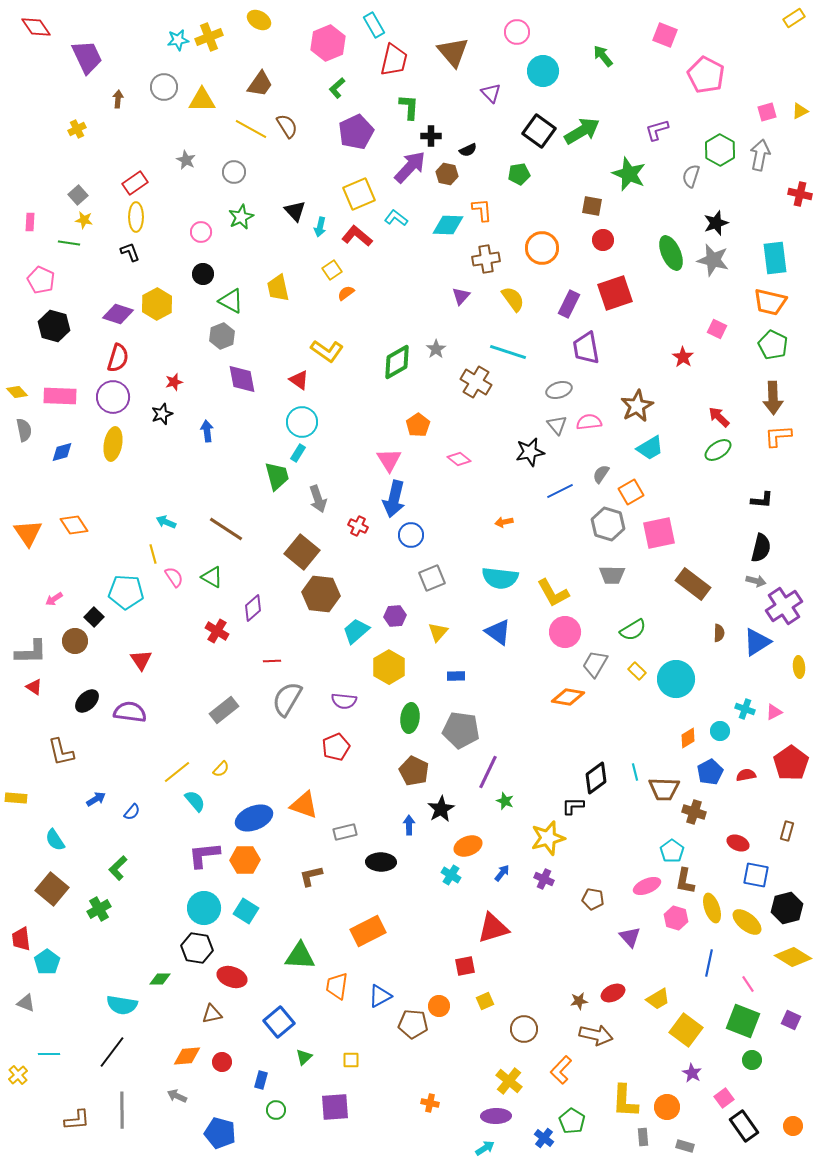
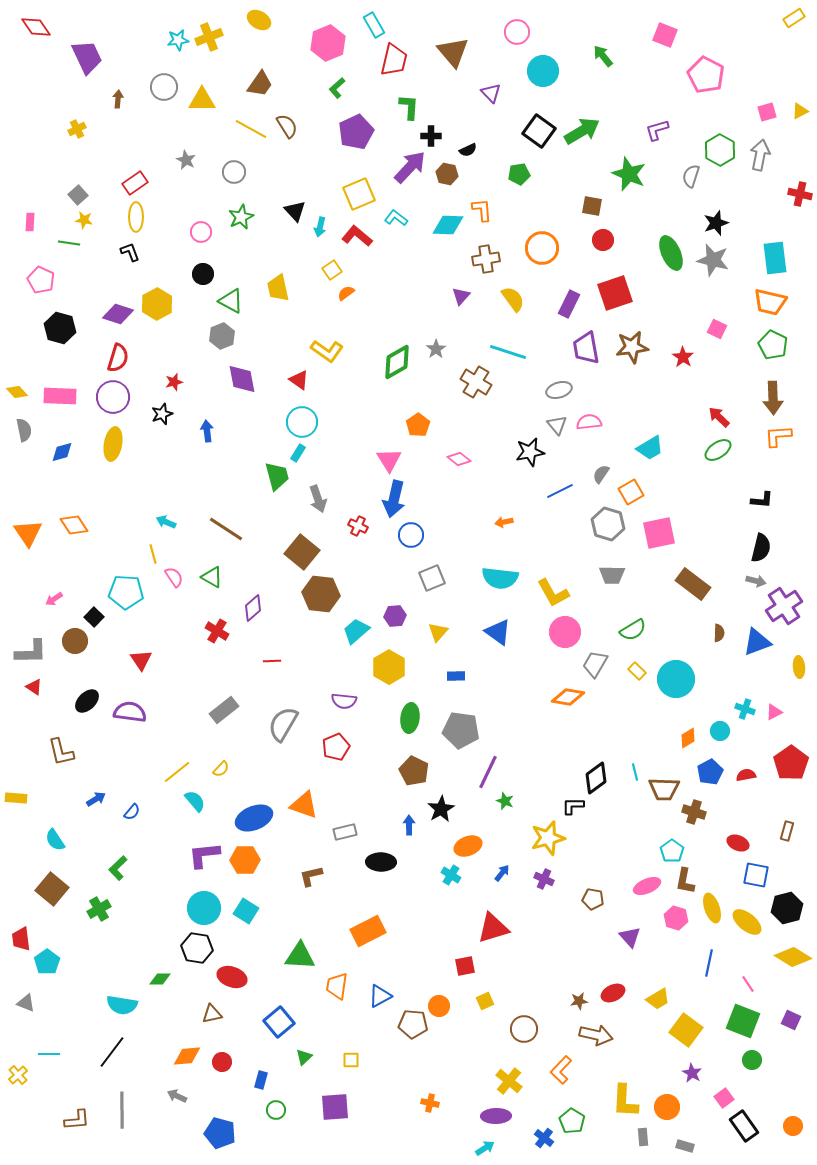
black hexagon at (54, 326): moved 6 px right, 2 px down
brown star at (637, 406): moved 5 px left, 59 px up; rotated 20 degrees clockwise
blue triangle at (757, 642): rotated 12 degrees clockwise
gray semicircle at (287, 699): moved 4 px left, 25 px down
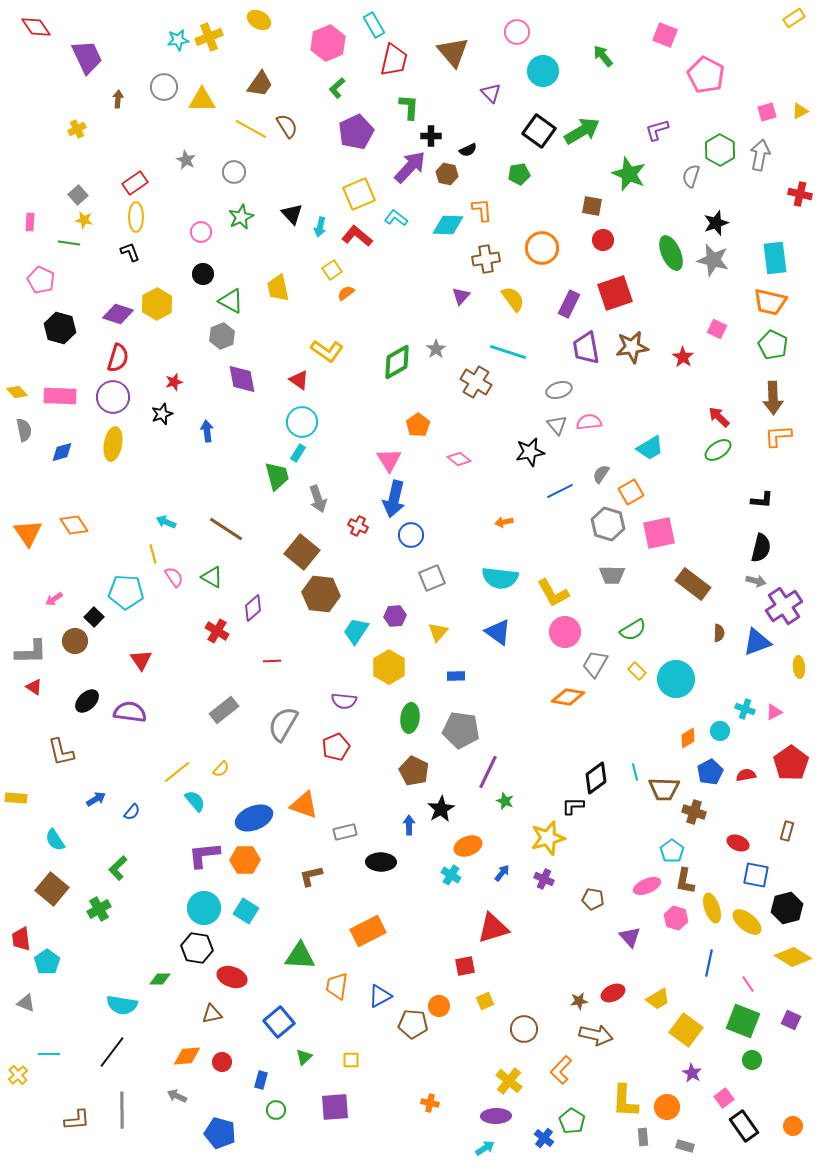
black triangle at (295, 211): moved 3 px left, 3 px down
cyan trapezoid at (356, 631): rotated 16 degrees counterclockwise
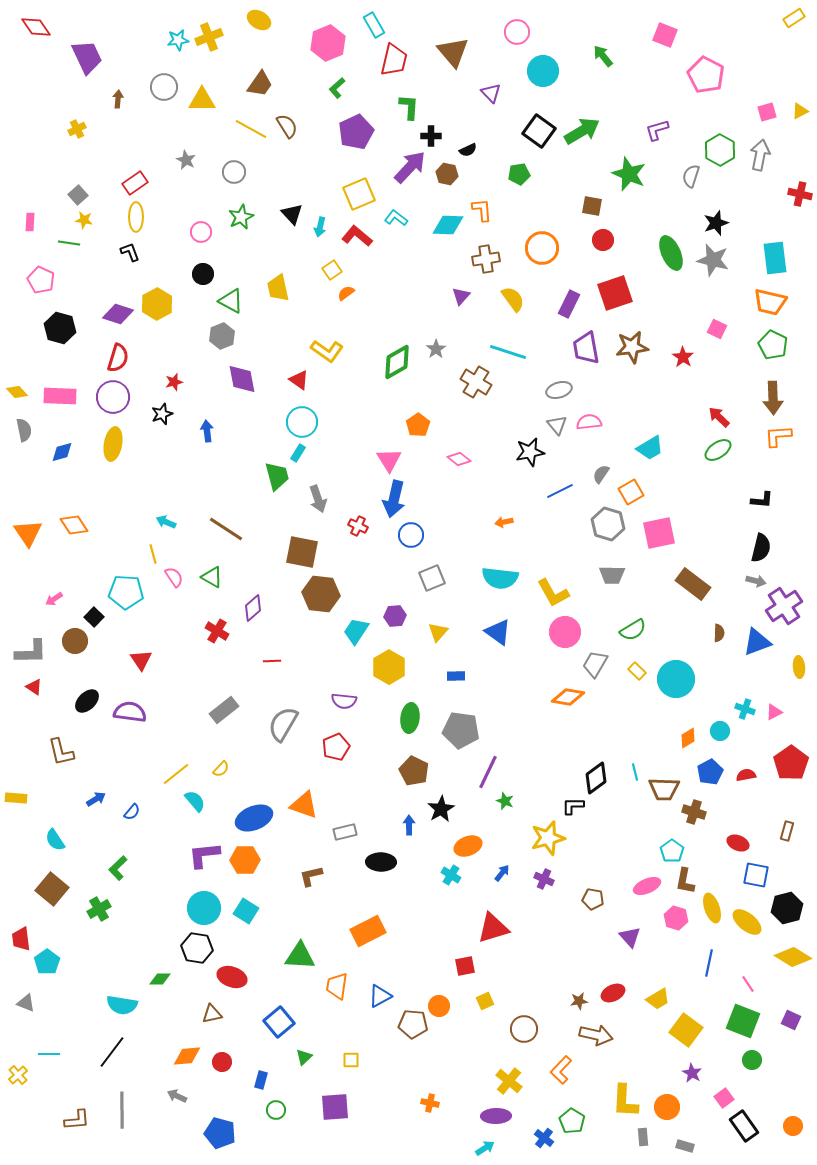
brown square at (302, 552): rotated 28 degrees counterclockwise
yellow line at (177, 772): moved 1 px left, 2 px down
